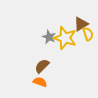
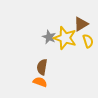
yellow semicircle: moved 7 px down
brown semicircle: moved 1 px down; rotated 35 degrees counterclockwise
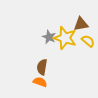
brown triangle: rotated 21 degrees clockwise
yellow semicircle: rotated 32 degrees counterclockwise
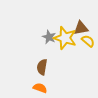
brown triangle: moved 4 px down
orange semicircle: moved 6 px down
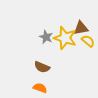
gray star: moved 3 px left
brown semicircle: rotated 77 degrees counterclockwise
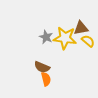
yellow star: rotated 10 degrees counterclockwise
orange semicircle: moved 6 px right, 9 px up; rotated 56 degrees clockwise
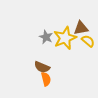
yellow star: rotated 30 degrees counterclockwise
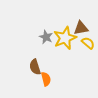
yellow semicircle: moved 2 px down
brown semicircle: moved 7 px left; rotated 49 degrees clockwise
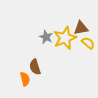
orange semicircle: moved 21 px left
